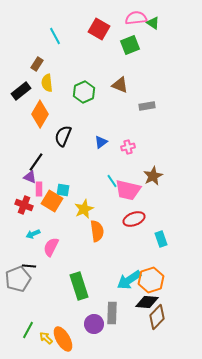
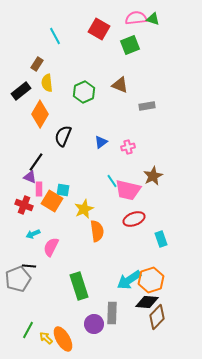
green triangle at (153, 23): moved 4 px up; rotated 16 degrees counterclockwise
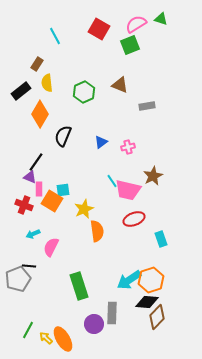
pink semicircle at (136, 18): moved 6 px down; rotated 25 degrees counterclockwise
green triangle at (153, 19): moved 8 px right
cyan square at (63, 190): rotated 16 degrees counterclockwise
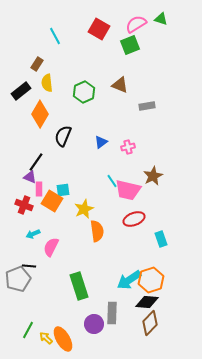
brown diamond at (157, 317): moved 7 px left, 6 px down
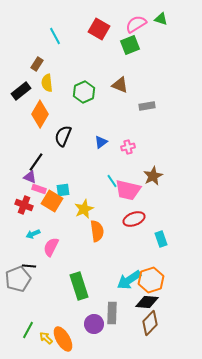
pink rectangle at (39, 189): rotated 72 degrees counterclockwise
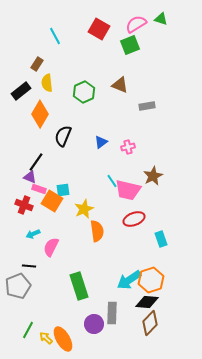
gray pentagon at (18, 279): moved 7 px down
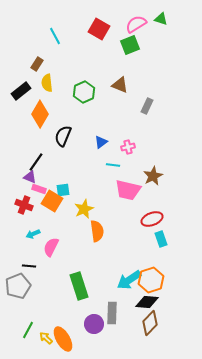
gray rectangle at (147, 106): rotated 56 degrees counterclockwise
cyan line at (112, 181): moved 1 px right, 16 px up; rotated 48 degrees counterclockwise
red ellipse at (134, 219): moved 18 px right
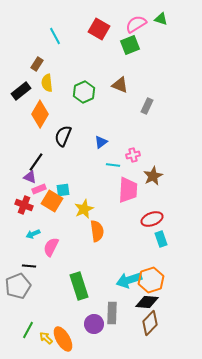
pink cross at (128, 147): moved 5 px right, 8 px down
pink rectangle at (39, 189): rotated 40 degrees counterclockwise
pink trapezoid at (128, 190): rotated 100 degrees counterclockwise
cyan arrow at (129, 280): rotated 15 degrees clockwise
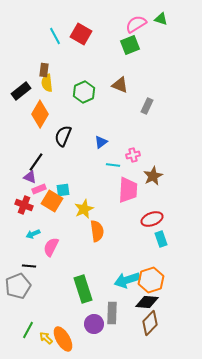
red square at (99, 29): moved 18 px left, 5 px down
brown rectangle at (37, 64): moved 7 px right, 6 px down; rotated 24 degrees counterclockwise
cyan arrow at (129, 280): moved 2 px left
green rectangle at (79, 286): moved 4 px right, 3 px down
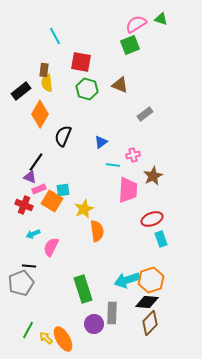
red square at (81, 34): moved 28 px down; rotated 20 degrees counterclockwise
green hexagon at (84, 92): moved 3 px right, 3 px up; rotated 20 degrees counterclockwise
gray rectangle at (147, 106): moved 2 px left, 8 px down; rotated 28 degrees clockwise
gray pentagon at (18, 286): moved 3 px right, 3 px up
